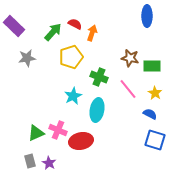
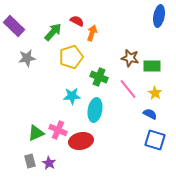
blue ellipse: moved 12 px right; rotated 10 degrees clockwise
red semicircle: moved 2 px right, 3 px up
cyan star: moved 1 px left; rotated 24 degrees clockwise
cyan ellipse: moved 2 px left
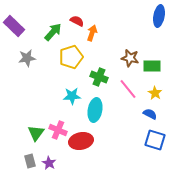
green triangle: rotated 30 degrees counterclockwise
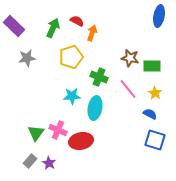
green arrow: moved 4 px up; rotated 18 degrees counterclockwise
cyan ellipse: moved 2 px up
gray rectangle: rotated 56 degrees clockwise
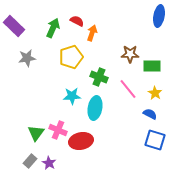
brown star: moved 4 px up; rotated 12 degrees counterclockwise
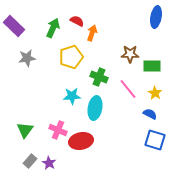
blue ellipse: moved 3 px left, 1 px down
green triangle: moved 11 px left, 3 px up
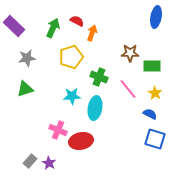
brown star: moved 1 px up
green triangle: moved 41 px up; rotated 36 degrees clockwise
blue square: moved 1 px up
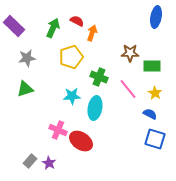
red ellipse: rotated 45 degrees clockwise
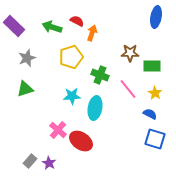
green arrow: moved 1 px left, 1 px up; rotated 96 degrees counterclockwise
gray star: rotated 12 degrees counterclockwise
green cross: moved 1 px right, 2 px up
pink cross: rotated 18 degrees clockwise
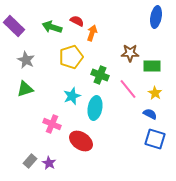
gray star: moved 1 px left, 2 px down; rotated 24 degrees counterclockwise
cyan star: rotated 18 degrees counterclockwise
pink cross: moved 6 px left, 6 px up; rotated 18 degrees counterclockwise
